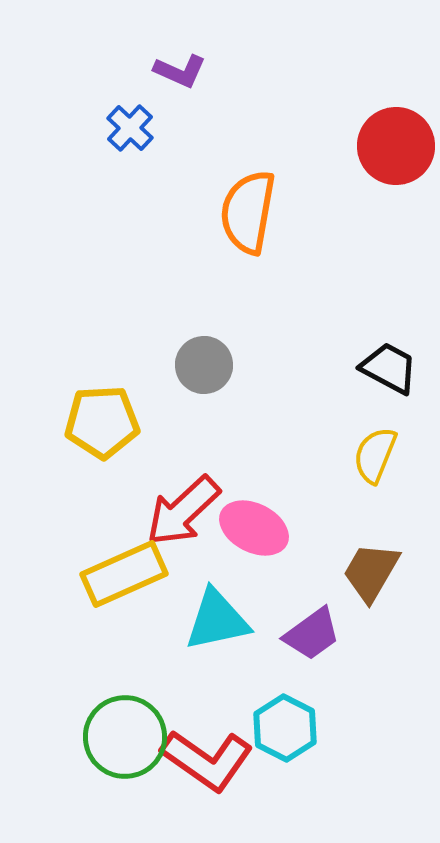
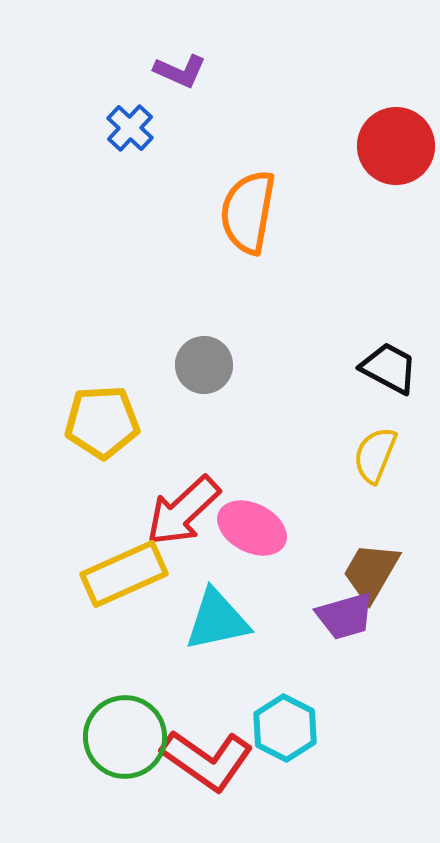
pink ellipse: moved 2 px left
purple trapezoid: moved 33 px right, 18 px up; rotated 20 degrees clockwise
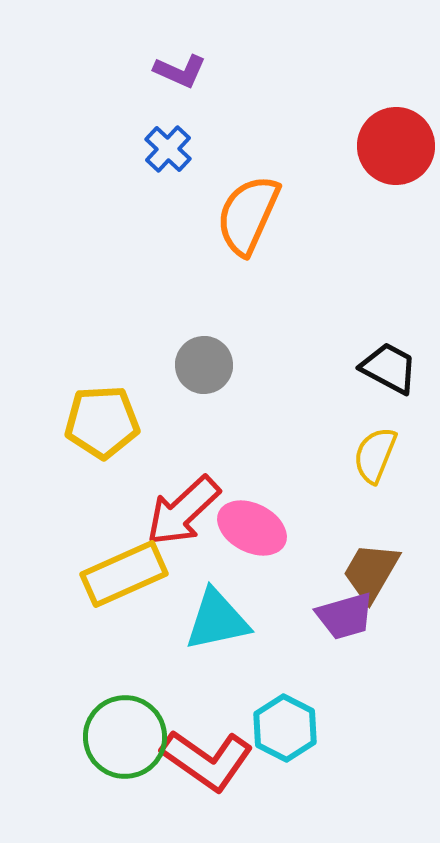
blue cross: moved 38 px right, 21 px down
orange semicircle: moved 3 px down; rotated 14 degrees clockwise
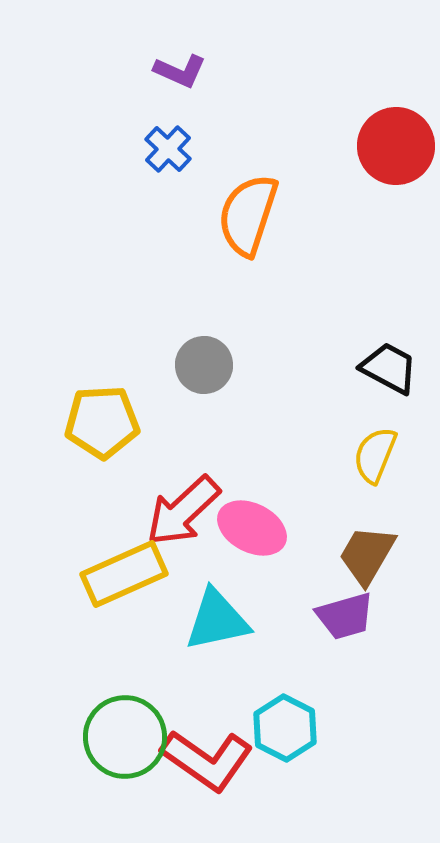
orange semicircle: rotated 6 degrees counterclockwise
brown trapezoid: moved 4 px left, 17 px up
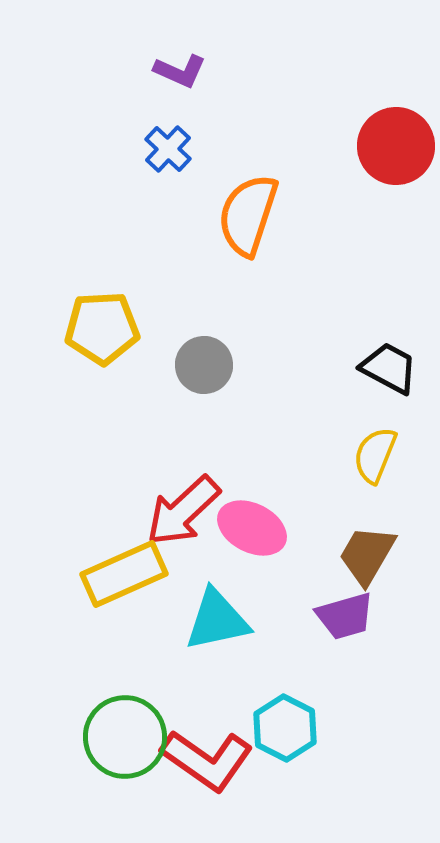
yellow pentagon: moved 94 px up
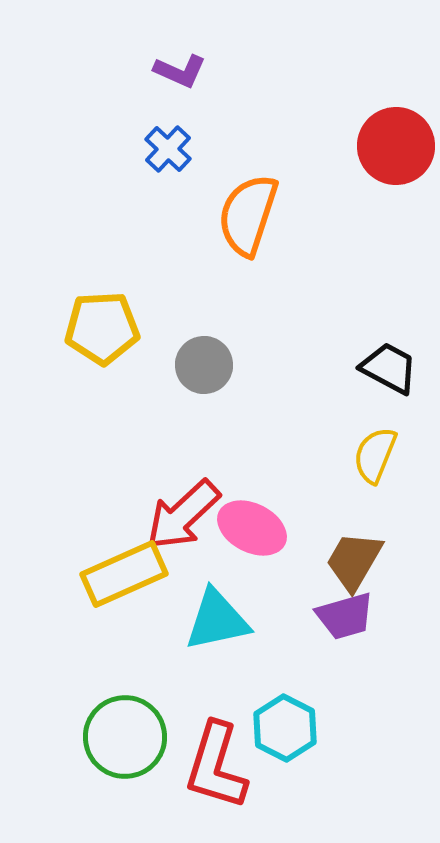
red arrow: moved 4 px down
brown trapezoid: moved 13 px left, 6 px down
red L-shape: moved 9 px right, 6 px down; rotated 72 degrees clockwise
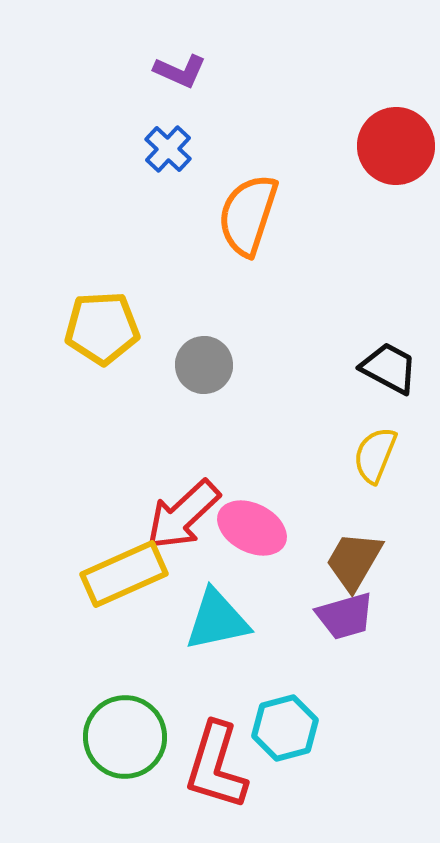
cyan hexagon: rotated 18 degrees clockwise
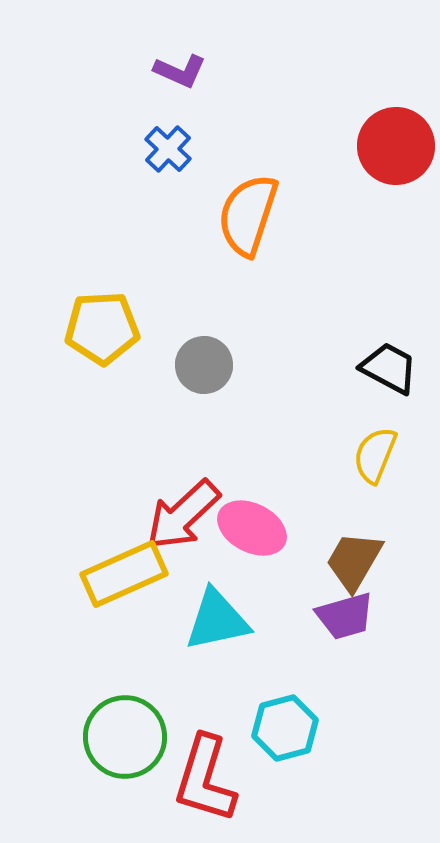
red L-shape: moved 11 px left, 13 px down
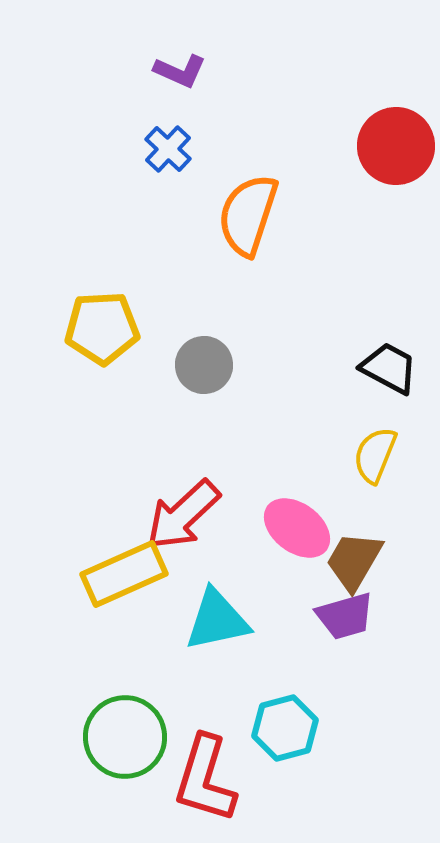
pink ellipse: moved 45 px right; rotated 10 degrees clockwise
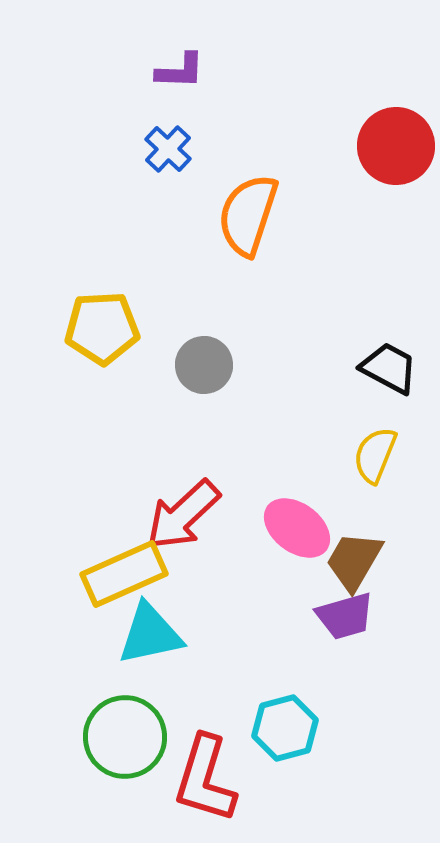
purple L-shape: rotated 22 degrees counterclockwise
cyan triangle: moved 67 px left, 14 px down
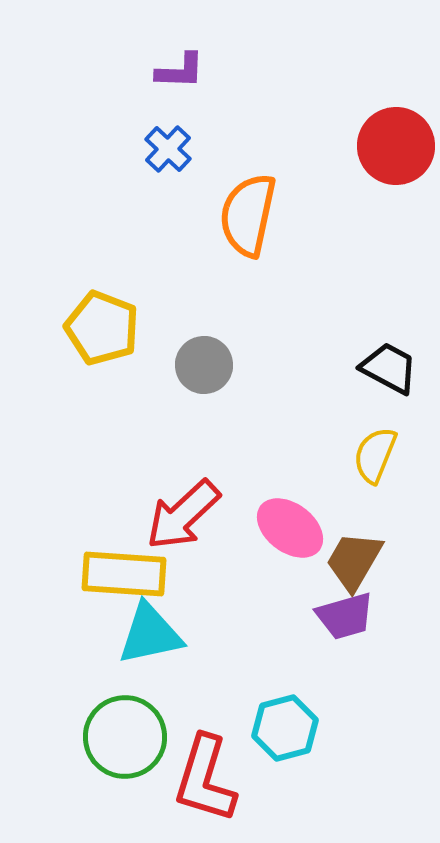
orange semicircle: rotated 6 degrees counterclockwise
yellow pentagon: rotated 24 degrees clockwise
pink ellipse: moved 7 px left
yellow rectangle: rotated 28 degrees clockwise
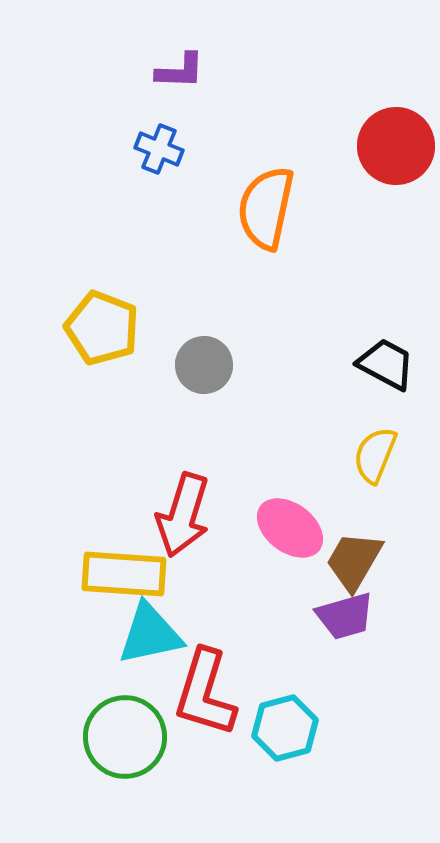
blue cross: moved 9 px left; rotated 21 degrees counterclockwise
orange semicircle: moved 18 px right, 7 px up
black trapezoid: moved 3 px left, 4 px up
red arrow: rotated 30 degrees counterclockwise
red L-shape: moved 86 px up
